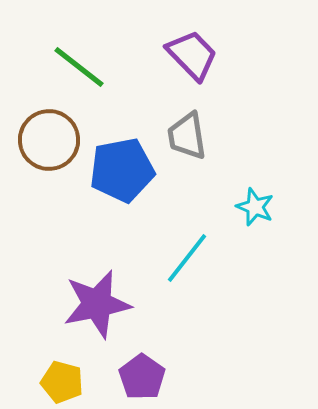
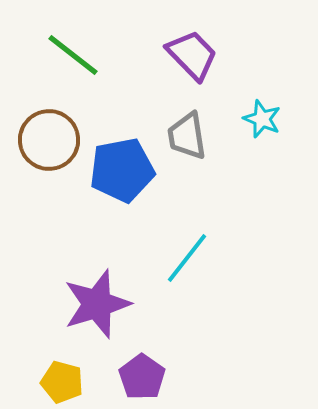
green line: moved 6 px left, 12 px up
cyan star: moved 7 px right, 88 px up
purple star: rotated 6 degrees counterclockwise
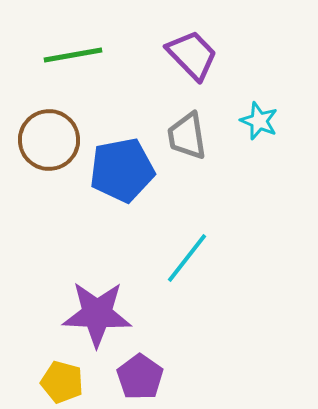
green line: rotated 48 degrees counterclockwise
cyan star: moved 3 px left, 2 px down
purple star: moved 10 px down; rotated 20 degrees clockwise
purple pentagon: moved 2 px left
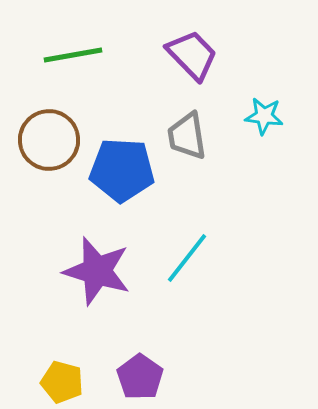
cyan star: moved 5 px right, 5 px up; rotated 15 degrees counterclockwise
blue pentagon: rotated 14 degrees clockwise
purple star: moved 43 px up; rotated 14 degrees clockwise
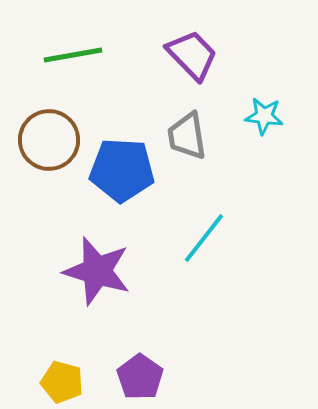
cyan line: moved 17 px right, 20 px up
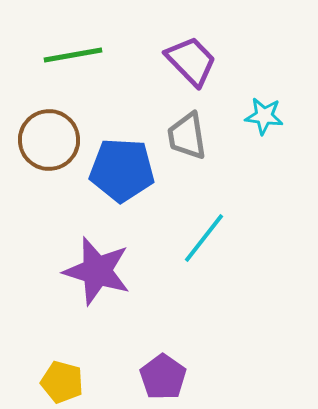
purple trapezoid: moved 1 px left, 6 px down
purple pentagon: moved 23 px right
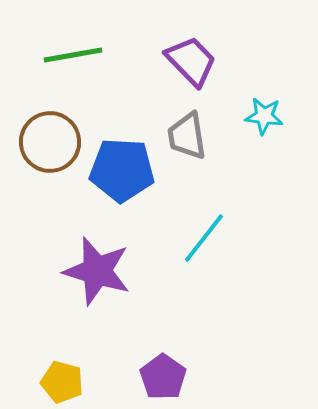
brown circle: moved 1 px right, 2 px down
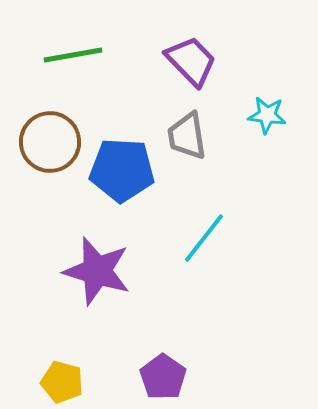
cyan star: moved 3 px right, 1 px up
